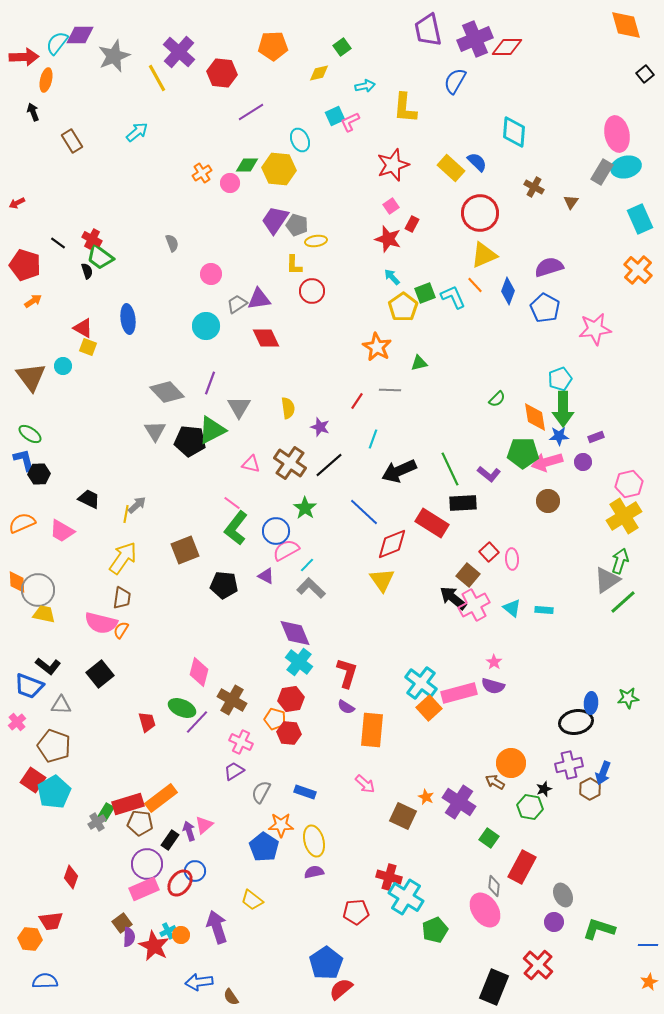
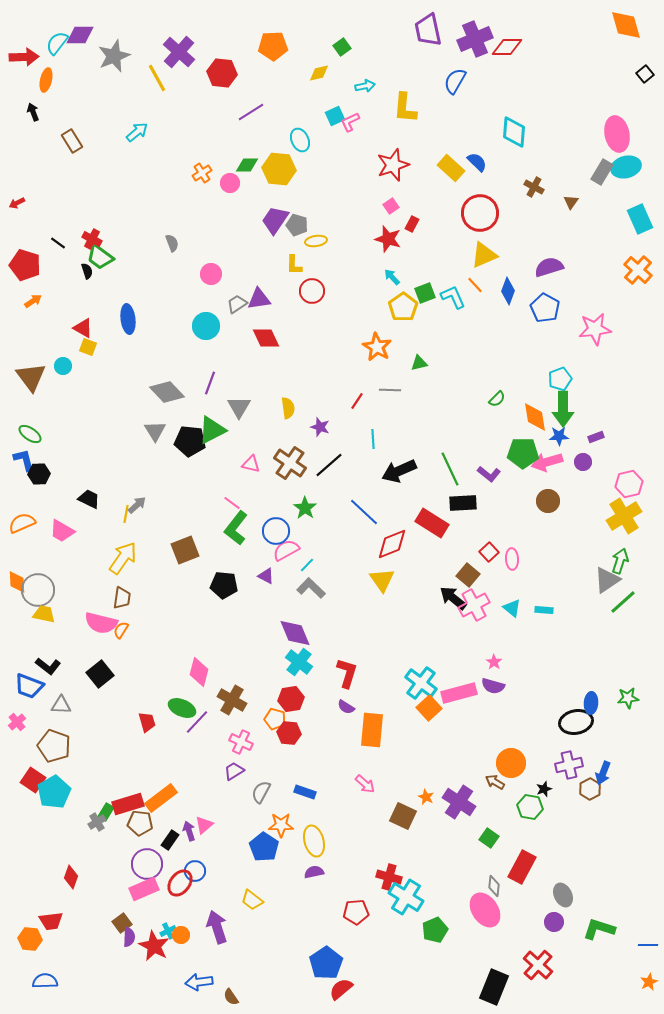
cyan line at (373, 439): rotated 24 degrees counterclockwise
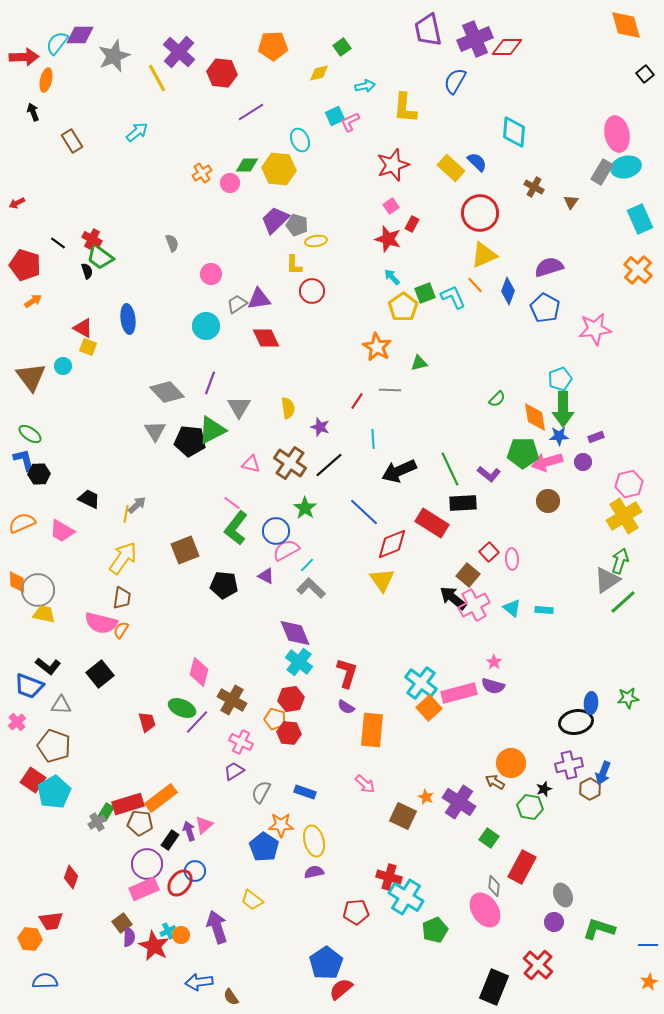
purple trapezoid at (275, 220): rotated 12 degrees clockwise
